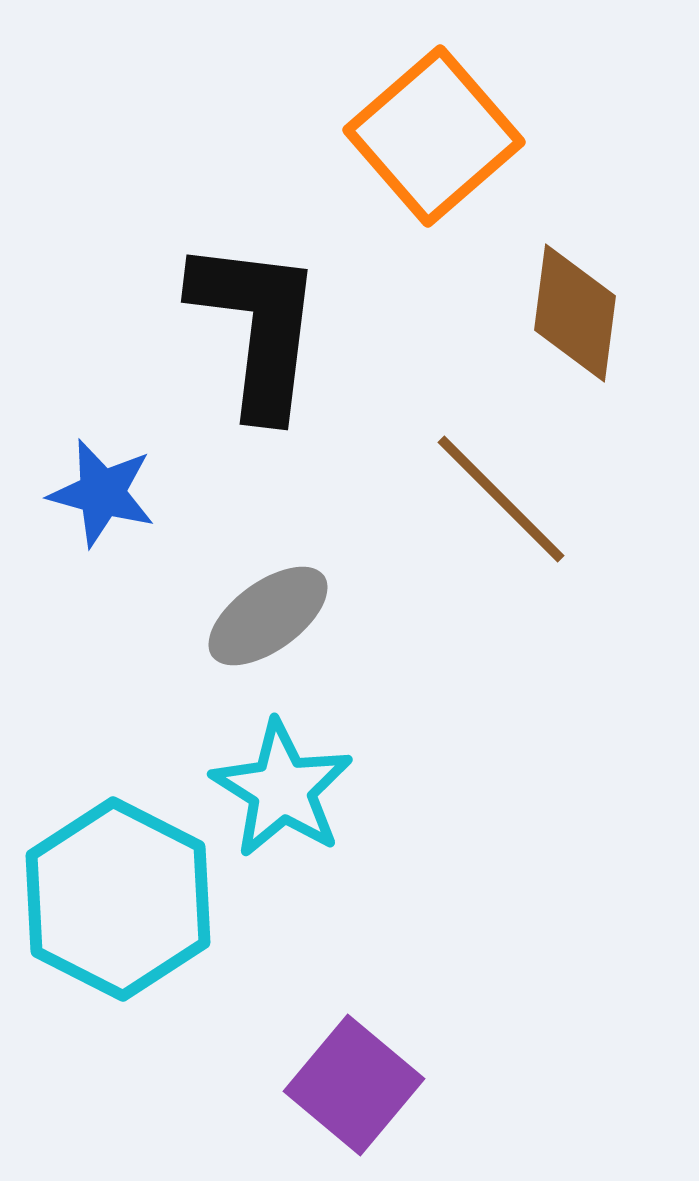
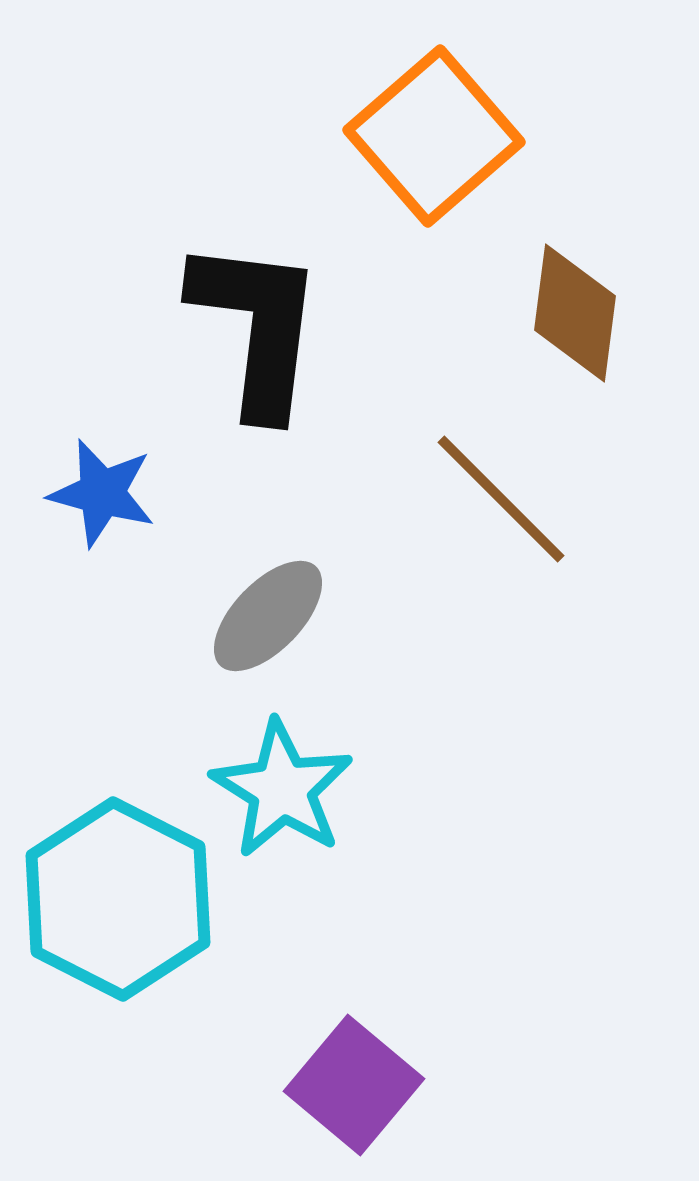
gray ellipse: rotated 10 degrees counterclockwise
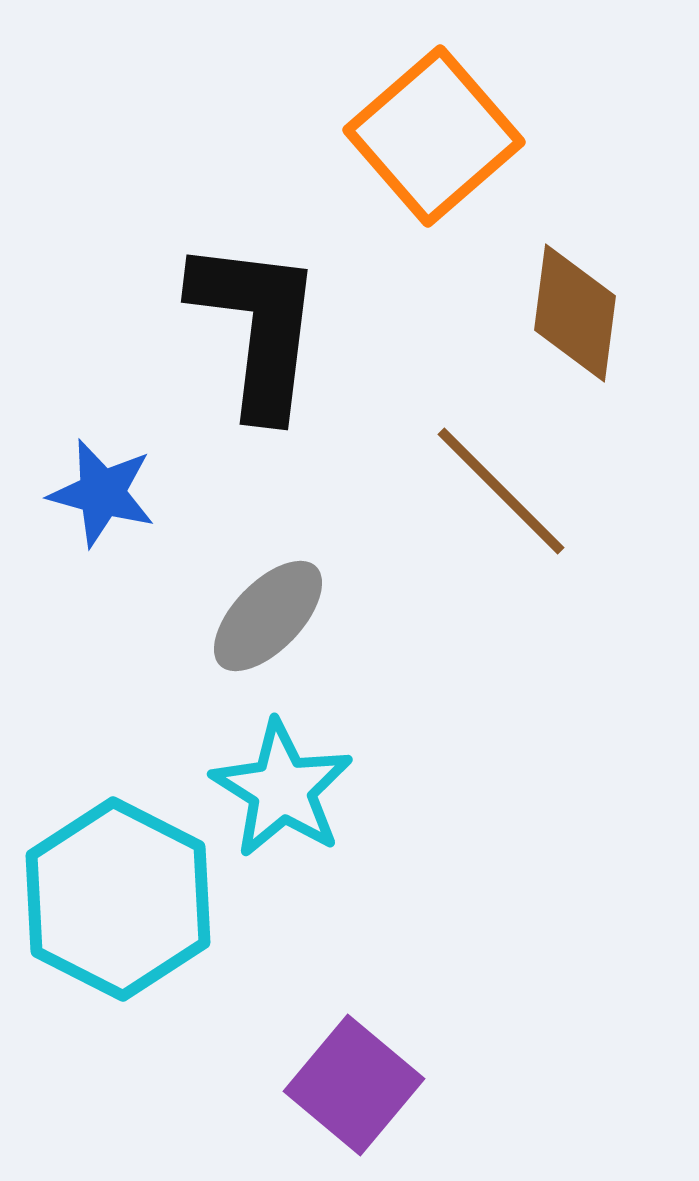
brown line: moved 8 px up
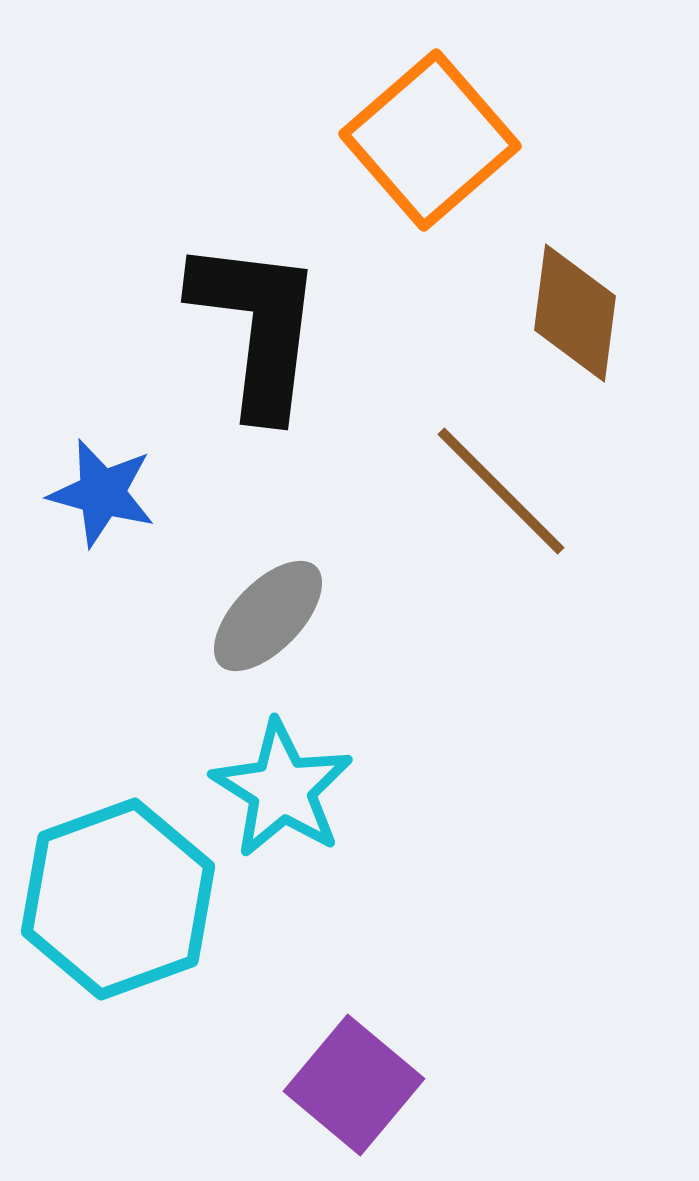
orange square: moved 4 px left, 4 px down
cyan hexagon: rotated 13 degrees clockwise
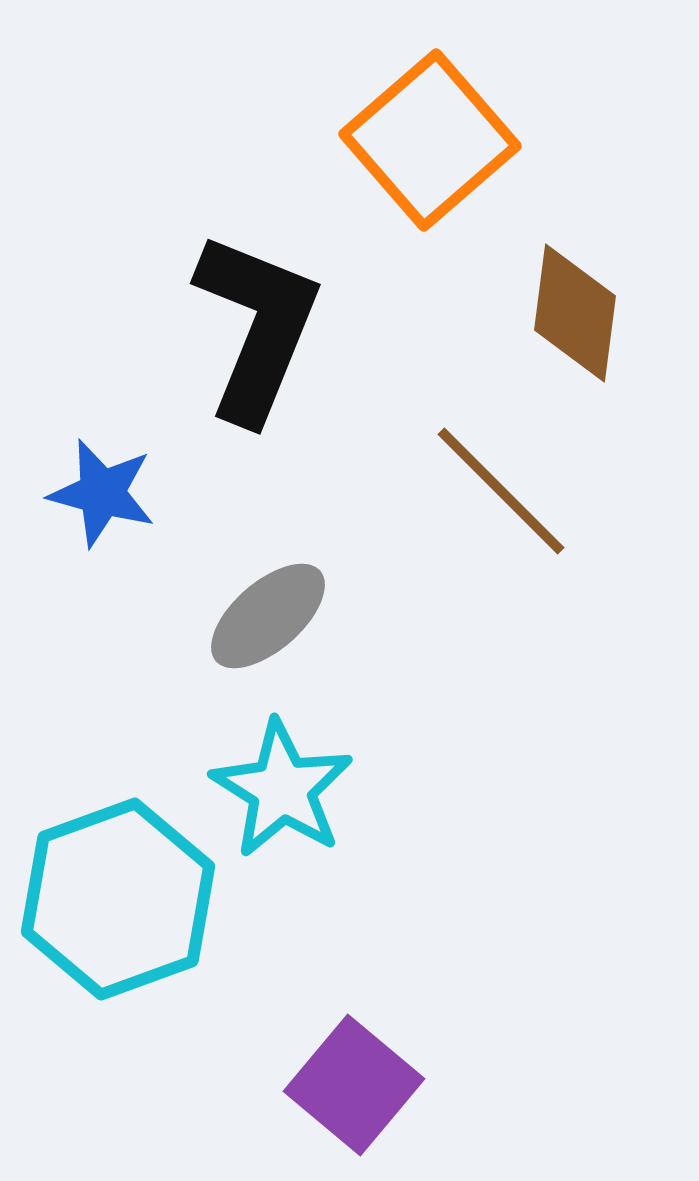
black L-shape: rotated 15 degrees clockwise
gray ellipse: rotated 5 degrees clockwise
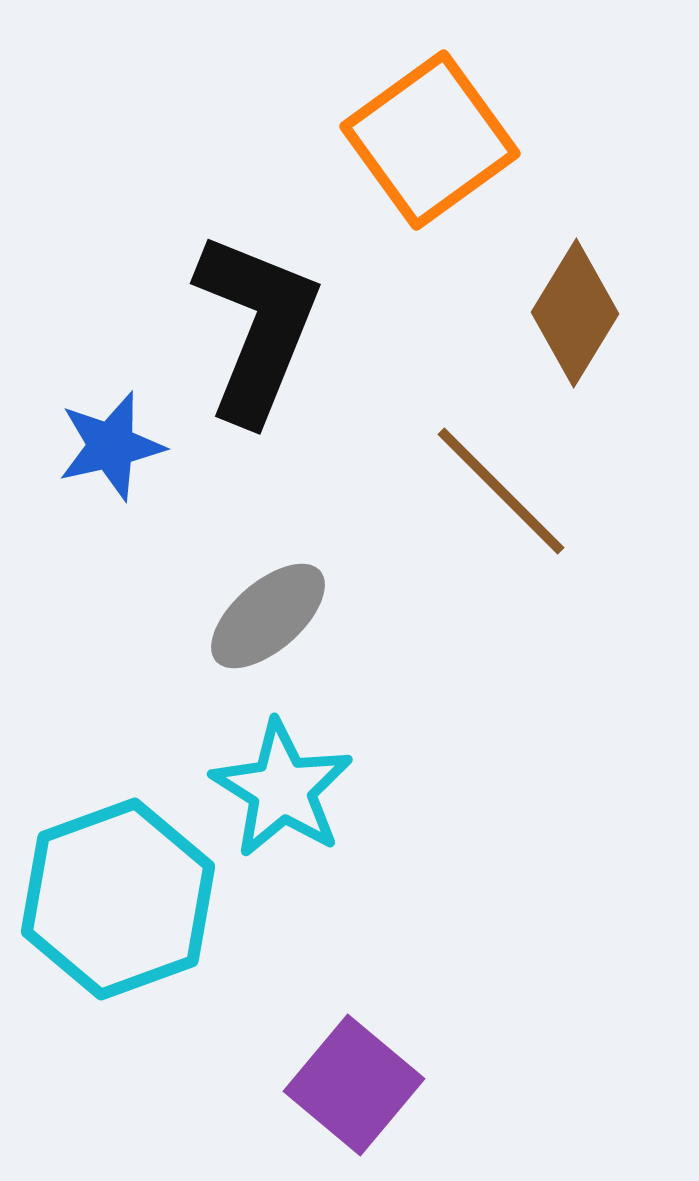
orange square: rotated 5 degrees clockwise
brown diamond: rotated 24 degrees clockwise
blue star: moved 9 px right, 47 px up; rotated 28 degrees counterclockwise
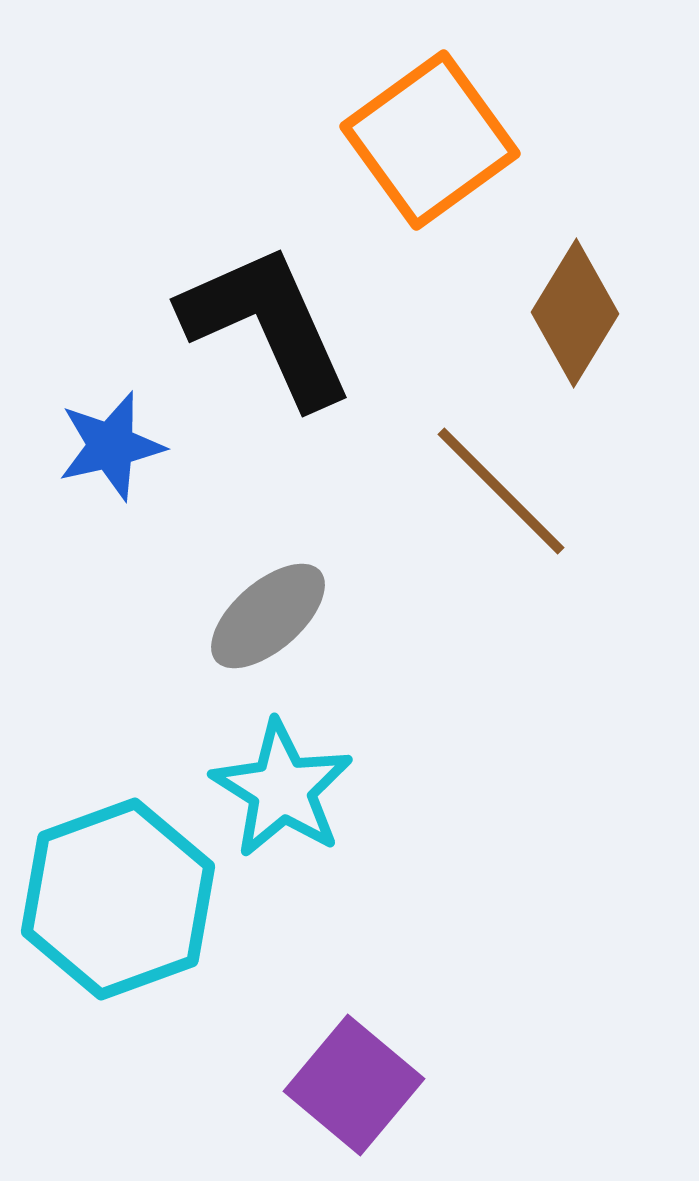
black L-shape: moved 10 px right, 2 px up; rotated 46 degrees counterclockwise
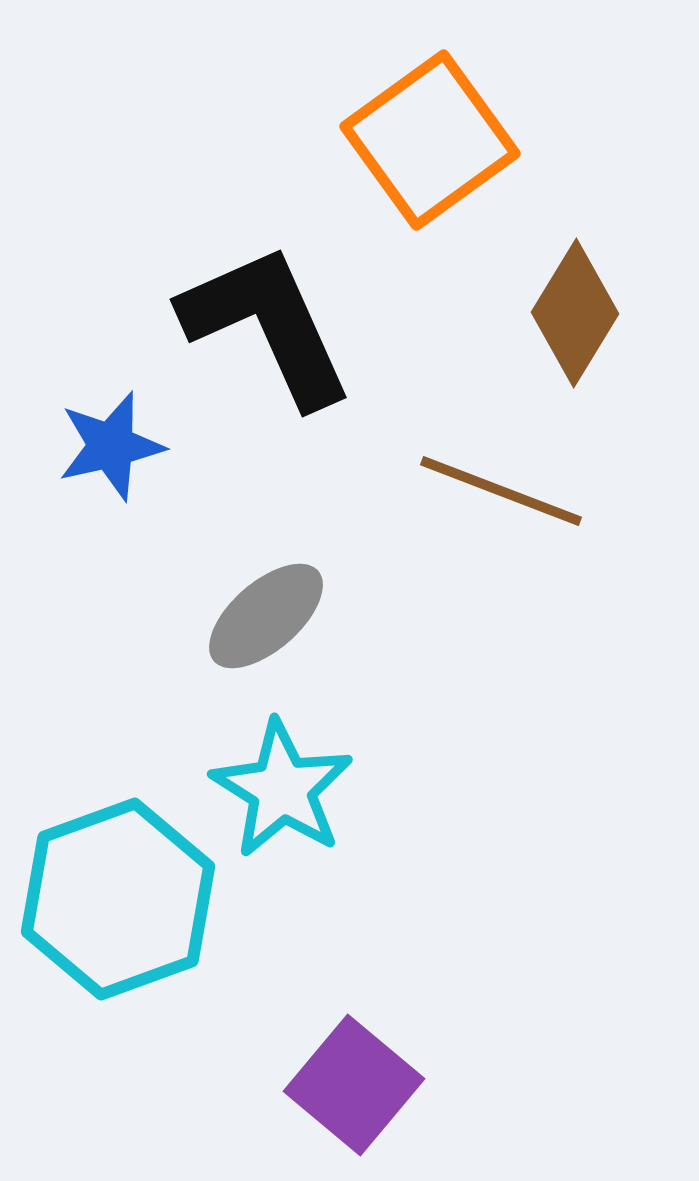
brown line: rotated 24 degrees counterclockwise
gray ellipse: moved 2 px left
